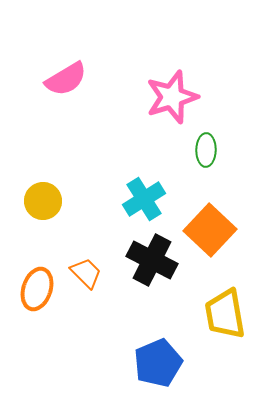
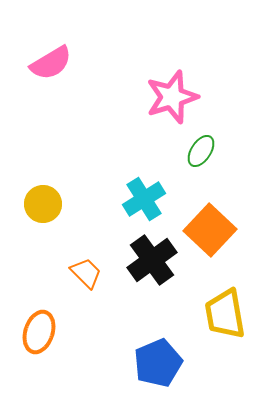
pink semicircle: moved 15 px left, 16 px up
green ellipse: moved 5 px left, 1 px down; rotated 32 degrees clockwise
yellow circle: moved 3 px down
black cross: rotated 27 degrees clockwise
orange ellipse: moved 2 px right, 43 px down
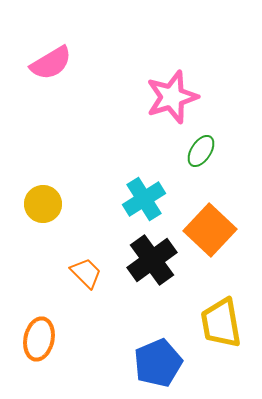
yellow trapezoid: moved 4 px left, 9 px down
orange ellipse: moved 7 px down; rotated 6 degrees counterclockwise
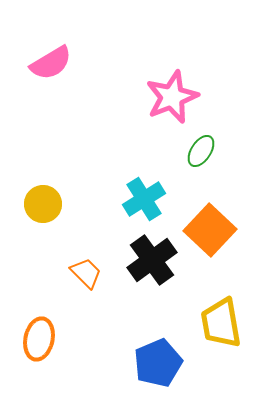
pink star: rotated 4 degrees counterclockwise
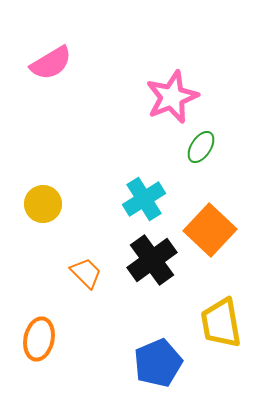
green ellipse: moved 4 px up
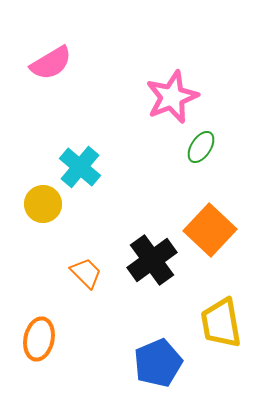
cyan cross: moved 64 px left, 32 px up; rotated 18 degrees counterclockwise
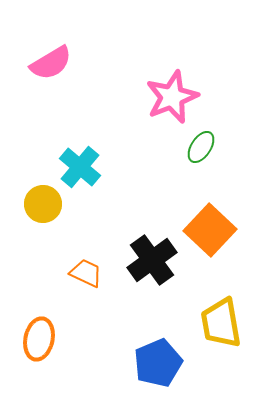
orange trapezoid: rotated 20 degrees counterclockwise
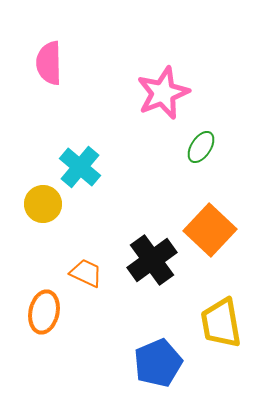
pink semicircle: moved 2 px left; rotated 120 degrees clockwise
pink star: moved 9 px left, 4 px up
orange ellipse: moved 5 px right, 27 px up
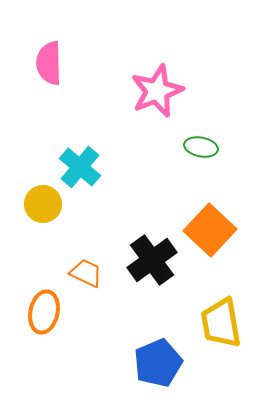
pink star: moved 6 px left, 2 px up
green ellipse: rotated 68 degrees clockwise
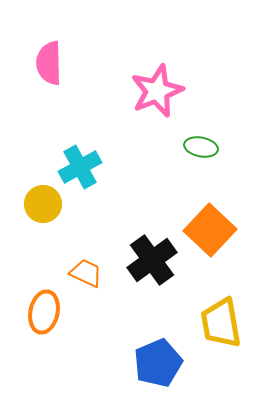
cyan cross: rotated 21 degrees clockwise
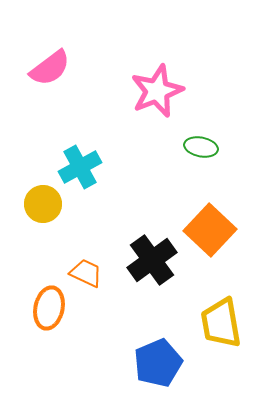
pink semicircle: moved 1 px right, 5 px down; rotated 126 degrees counterclockwise
orange ellipse: moved 5 px right, 4 px up
